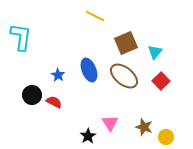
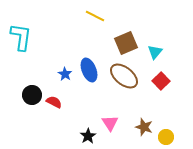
blue star: moved 7 px right, 1 px up
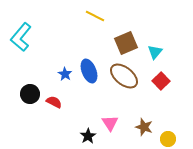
cyan L-shape: rotated 148 degrees counterclockwise
blue ellipse: moved 1 px down
black circle: moved 2 px left, 1 px up
yellow circle: moved 2 px right, 2 px down
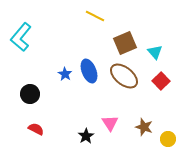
brown square: moved 1 px left
cyan triangle: rotated 21 degrees counterclockwise
red semicircle: moved 18 px left, 27 px down
black star: moved 2 px left
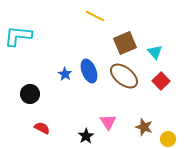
cyan L-shape: moved 3 px left, 1 px up; rotated 56 degrees clockwise
pink triangle: moved 2 px left, 1 px up
red semicircle: moved 6 px right, 1 px up
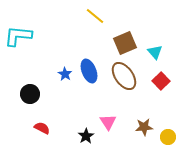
yellow line: rotated 12 degrees clockwise
brown ellipse: rotated 16 degrees clockwise
brown star: rotated 24 degrees counterclockwise
yellow circle: moved 2 px up
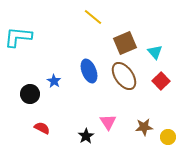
yellow line: moved 2 px left, 1 px down
cyan L-shape: moved 1 px down
blue star: moved 11 px left, 7 px down
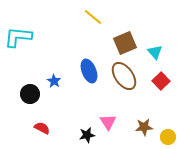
black star: moved 1 px right, 1 px up; rotated 21 degrees clockwise
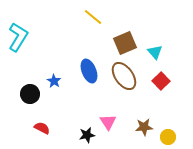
cyan L-shape: rotated 116 degrees clockwise
